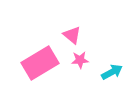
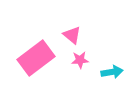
pink rectangle: moved 4 px left, 5 px up; rotated 6 degrees counterclockwise
cyan arrow: rotated 20 degrees clockwise
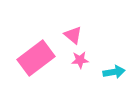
pink triangle: moved 1 px right
cyan arrow: moved 2 px right
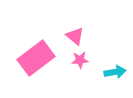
pink triangle: moved 2 px right, 1 px down
cyan arrow: moved 1 px right
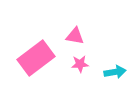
pink triangle: rotated 30 degrees counterclockwise
pink star: moved 4 px down
